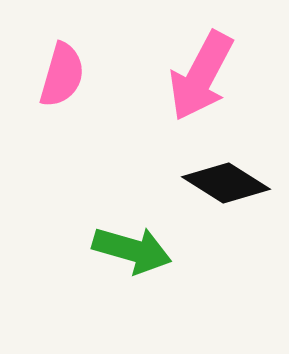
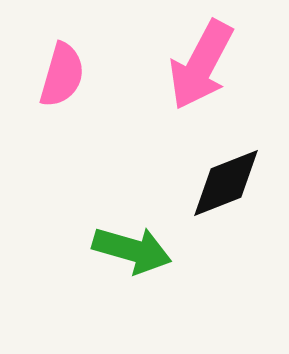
pink arrow: moved 11 px up
black diamond: rotated 54 degrees counterclockwise
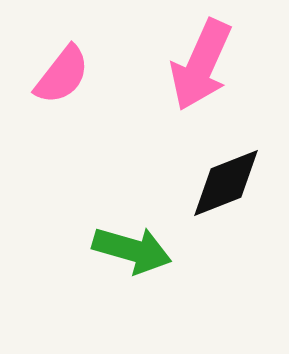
pink arrow: rotated 4 degrees counterclockwise
pink semicircle: rotated 22 degrees clockwise
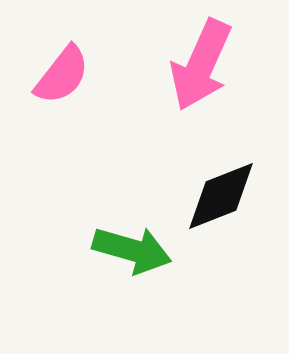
black diamond: moved 5 px left, 13 px down
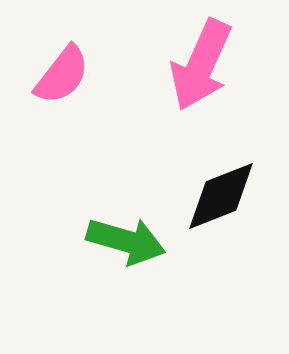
green arrow: moved 6 px left, 9 px up
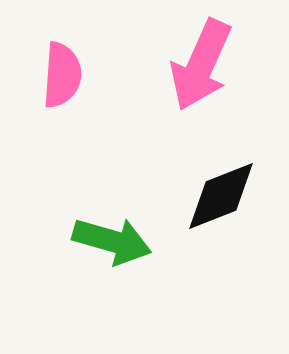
pink semicircle: rotated 34 degrees counterclockwise
green arrow: moved 14 px left
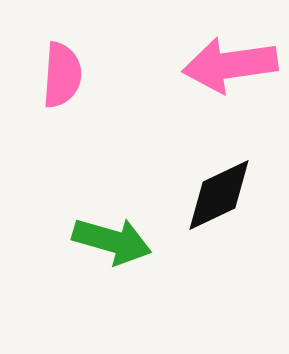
pink arrow: moved 29 px right; rotated 58 degrees clockwise
black diamond: moved 2 px left, 1 px up; rotated 4 degrees counterclockwise
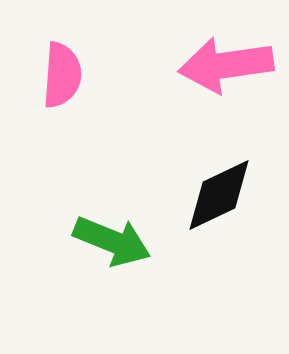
pink arrow: moved 4 px left
green arrow: rotated 6 degrees clockwise
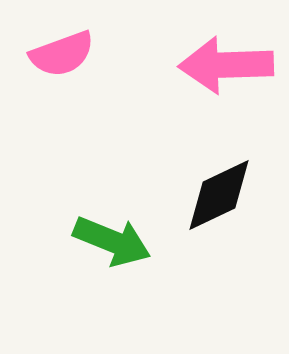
pink arrow: rotated 6 degrees clockwise
pink semicircle: moved 21 px up; rotated 66 degrees clockwise
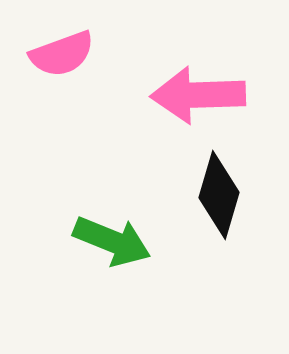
pink arrow: moved 28 px left, 30 px down
black diamond: rotated 48 degrees counterclockwise
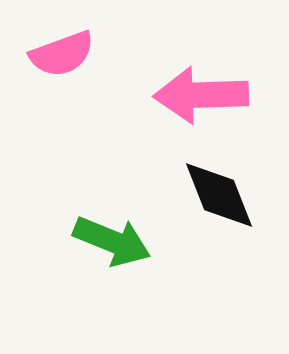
pink arrow: moved 3 px right
black diamond: rotated 38 degrees counterclockwise
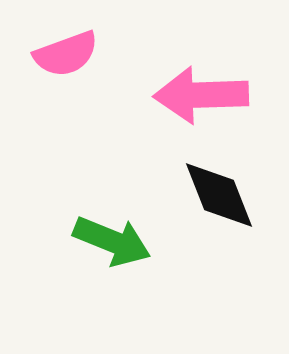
pink semicircle: moved 4 px right
